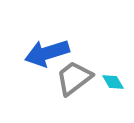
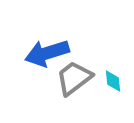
cyan diamond: moved 1 px up; rotated 25 degrees clockwise
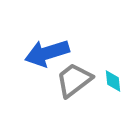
gray trapezoid: moved 2 px down
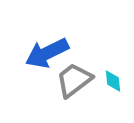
blue arrow: rotated 9 degrees counterclockwise
